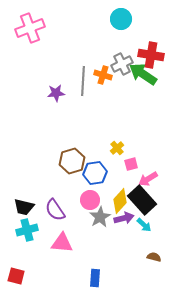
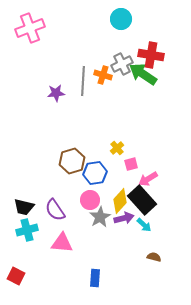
red square: rotated 12 degrees clockwise
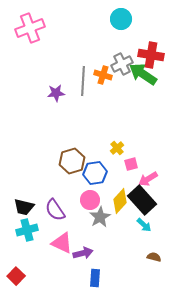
purple arrow: moved 41 px left, 35 px down
pink triangle: rotated 20 degrees clockwise
red square: rotated 18 degrees clockwise
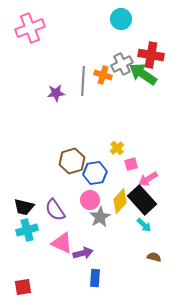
red square: moved 7 px right, 11 px down; rotated 36 degrees clockwise
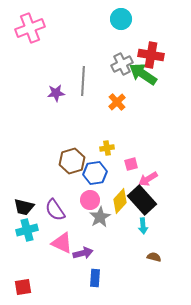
orange cross: moved 14 px right, 27 px down; rotated 30 degrees clockwise
yellow cross: moved 10 px left; rotated 32 degrees clockwise
cyan arrow: moved 1 px left, 1 px down; rotated 42 degrees clockwise
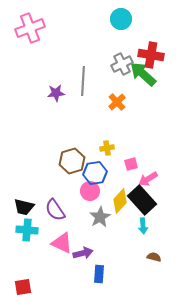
green arrow: rotated 8 degrees clockwise
pink circle: moved 9 px up
cyan cross: rotated 20 degrees clockwise
blue rectangle: moved 4 px right, 4 px up
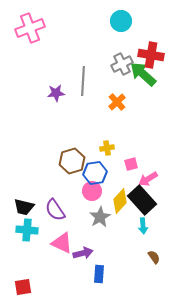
cyan circle: moved 2 px down
pink circle: moved 2 px right
brown semicircle: rotated 40 degrees clockwise
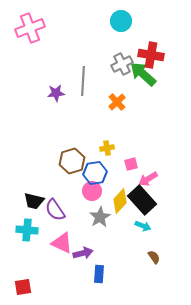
black trapezoid: moved 10 px right, 6 px up
cyan arrow: rotated 63 degrees counterclockwise
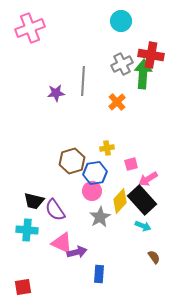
green arrow: rotated 52 degrees clockwise
purple arrow: moved 6 px left, 1 px up
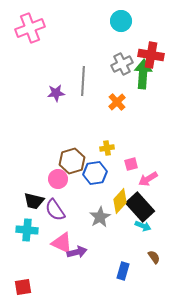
pink circle: moved 34 px left, 12 px up
black rectangle: moved 2 px left, 7 px down
blue rectangle: moved 24 px right, 3 px up; rotated 12 degrees clockwise
